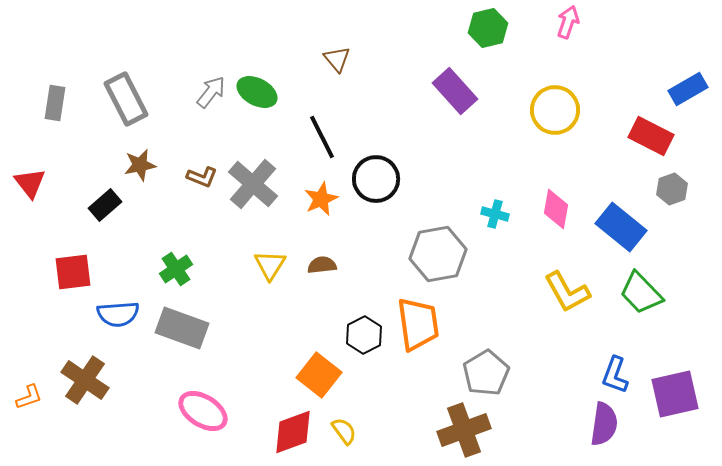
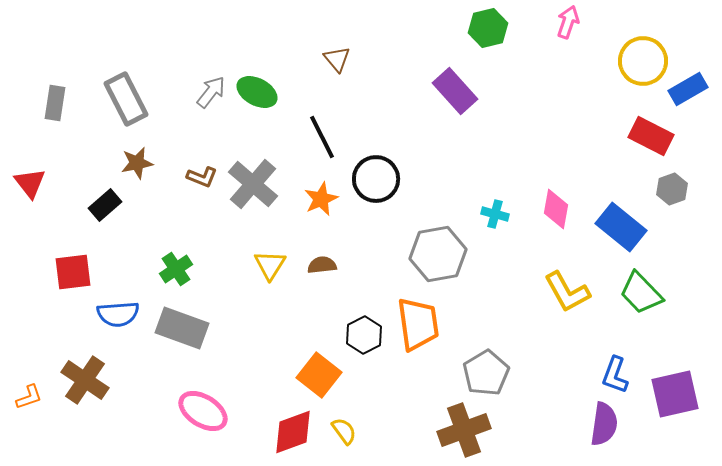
yellow circle at (555, 110): moved 88 px right, 49 px up
brown star at (140, 165): moved 3 px left, 2 px up
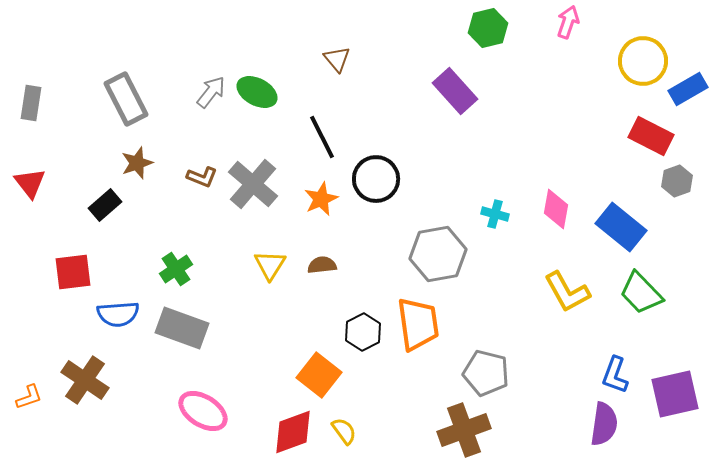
gray rectangle at (55, 103): moved 24 px left
brown star at (137, 163): rotated 8 degrees counterclockwise
gray hexagon at (672, 189): moved 5 px right, 8 px up
black hexagon at (364, 335): moved 1 px left, 3 px up
gray pentagon at (486, 373): rotated 27 degrees counterclockwise
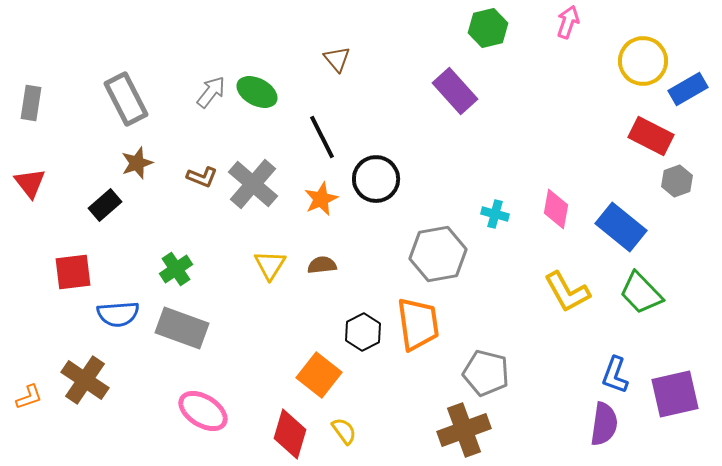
red diamond at (293, 432): moved 3 px left, 2 px down; rotated 54 degrees counterclockwise
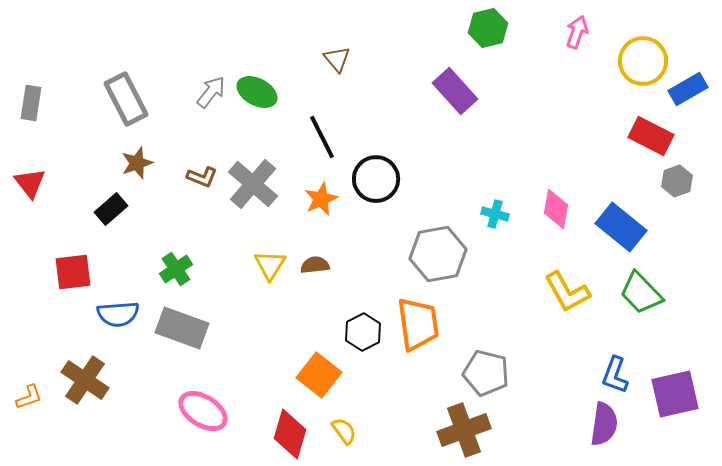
pink arrow at (568, 22): moved 9 px right, 10 px down
black rectangle at (105, 205): moved 6 px right, 4 px down
brown semicircle at (322, 265): moved 7 px left
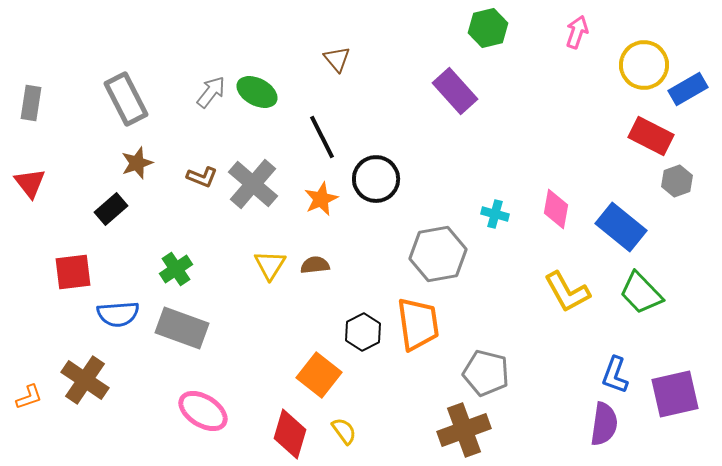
yellow circle at (643, 61): moved 1 px right, 4 px down
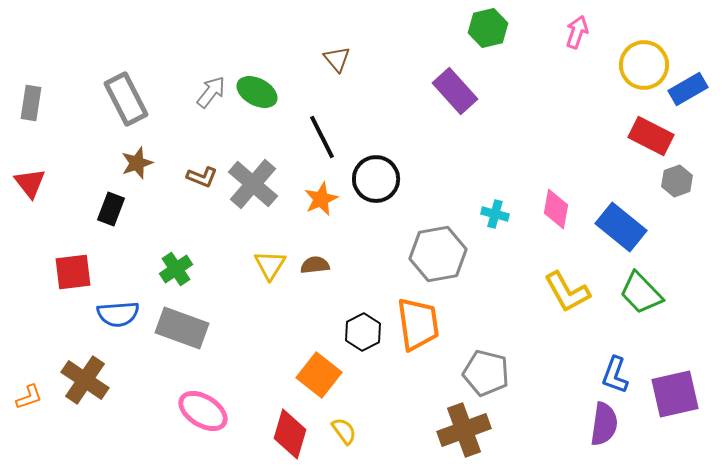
black rectangle at (111, 209): rotated 28 degrees counterclockwise
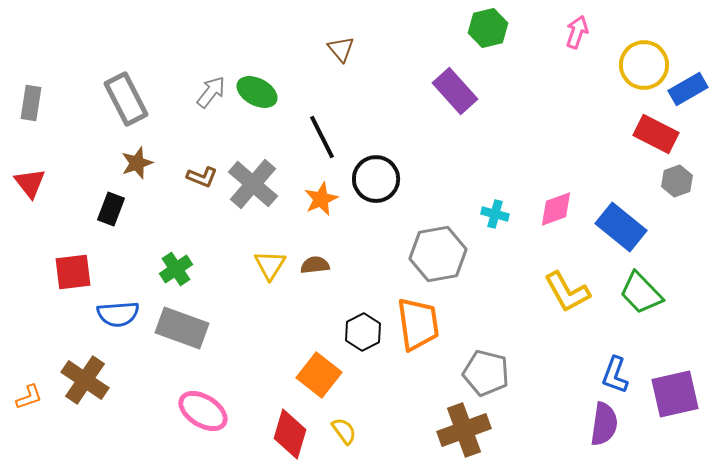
brown triangle at (337, 59): moved 4 px right, 10 px up
red rectangle at (651, 136): moved 5 px right, 2 px up
pink diamond at (556, 209): rotated 60 degrees clockwise
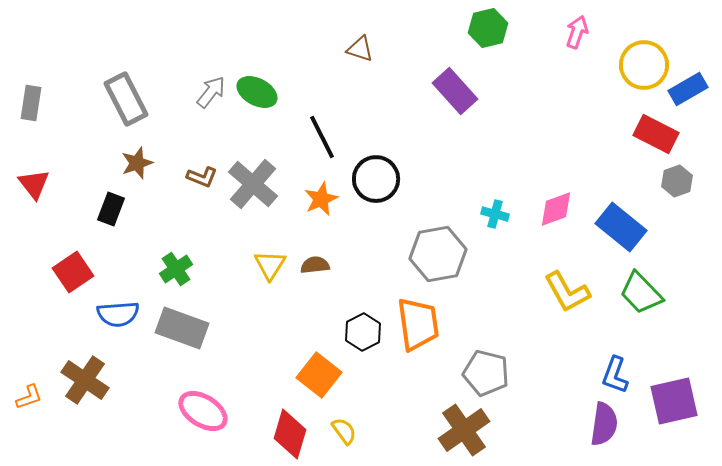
brown triangle at (341, 49): moved 19 px right; rotated 32 degrees counterclockwise
red triangle at (30, 183): moved 4 px right, 1 px down
red square at (73, 272): rotated 27 degrees counterclockwise
purple square at (675, 394): moved 1 px left, 7 px down
brown cross at (464, 430): rotated 15 degrees counterclockwise
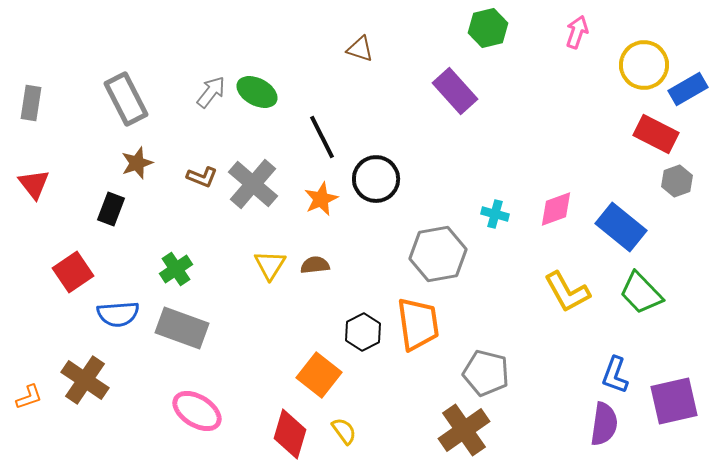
pink ellipse at (203, 411): moved 6 px left
